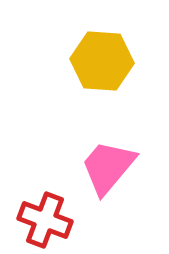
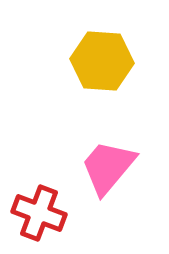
red cross: moved 6 px left, 7 px up
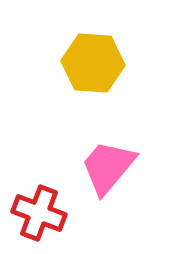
yellow hexagon: moved 9 px left, 2 px down
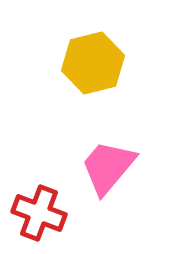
yellow hexagon: rotated 18 degrees counterclockwise
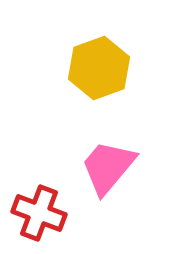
yellow hexagon: moved 6 px right, 5 px down; rotated 6 degrees counterclockwise
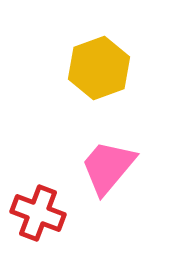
red cross: moved 1 px left
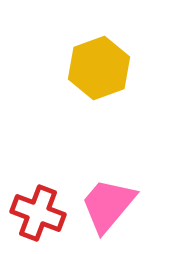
pink trapezoid: moved 38 px down
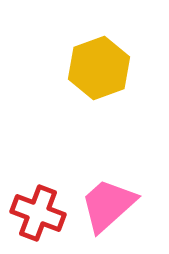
pink trapezoid: rotated 8 degrees clockwise
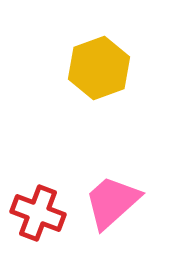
pink trapezoid: moved 4 px right, 3 px up
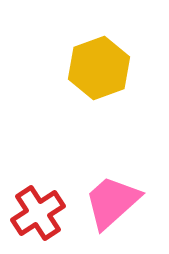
red cross: rotated 36 degrees clockwise
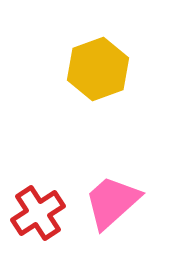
yellow hexagon: moved 1 px left, 1 px down
